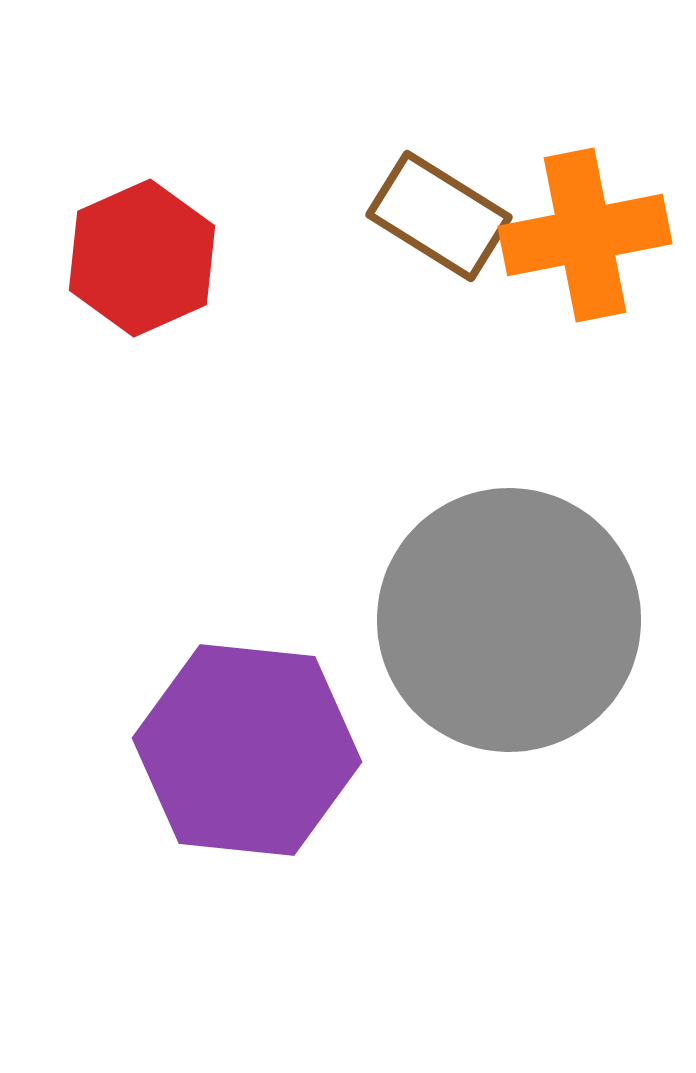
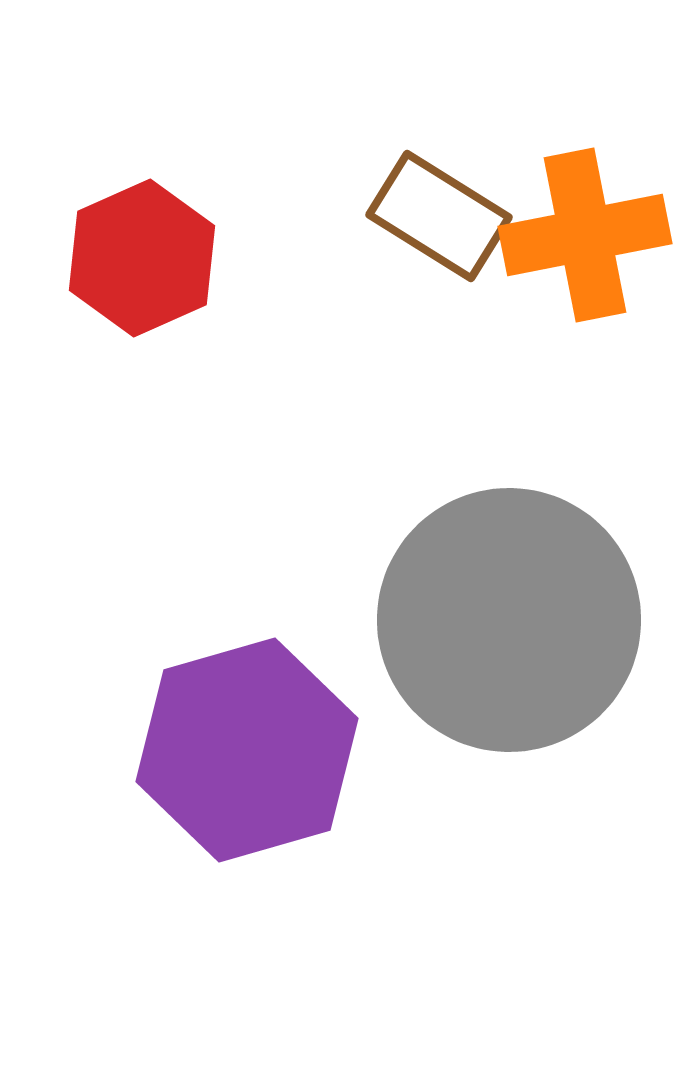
purple hexagon: rotated 22 degrees counterclockwise
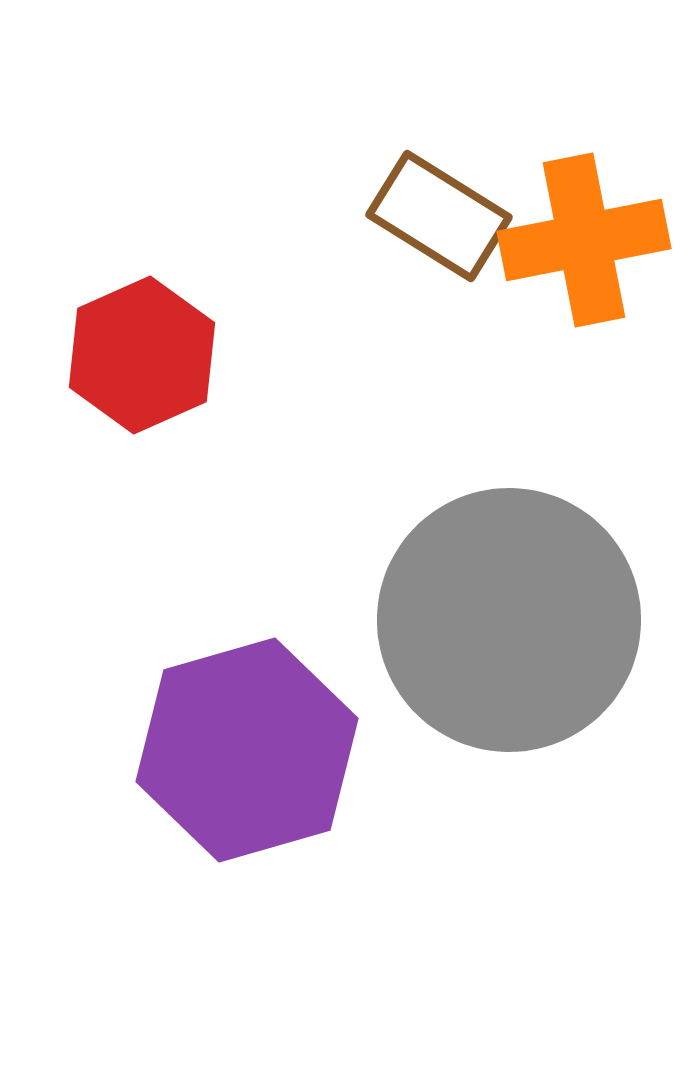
orange cross: moved 1 px left, 5 px down
red hexagon: moved 97 px down
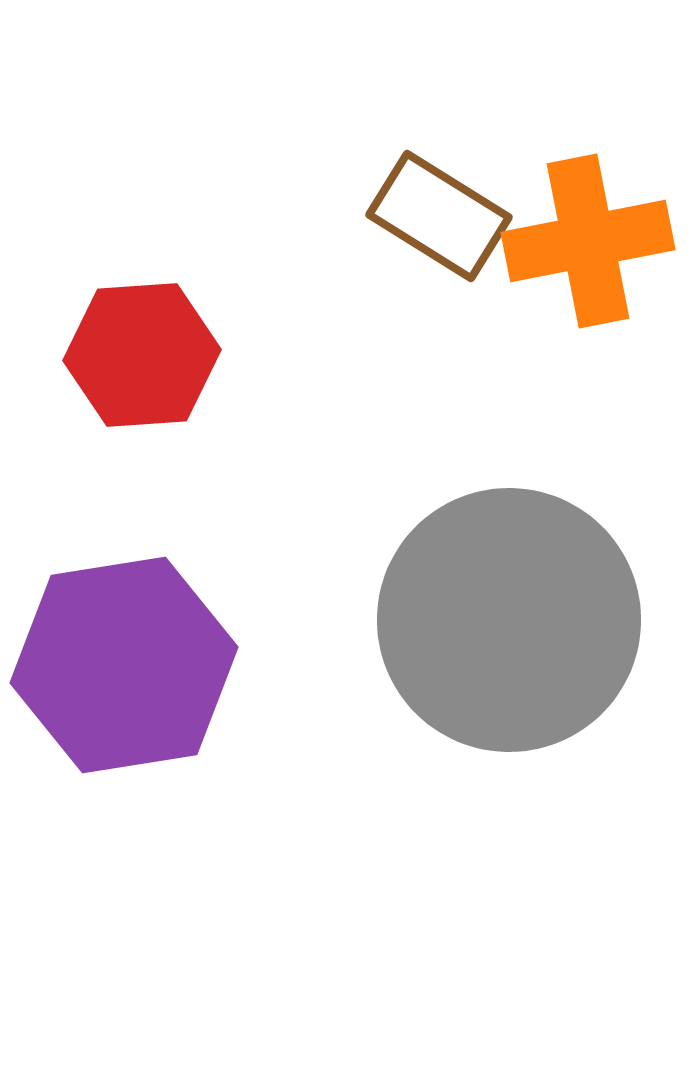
orange cross: moved 4 px right, 1 px down
red hexagon: rotated 20 degrees clockwise
purple hexagon: moved 123 px left, 85 px up; rotated 7 degrees clockwise
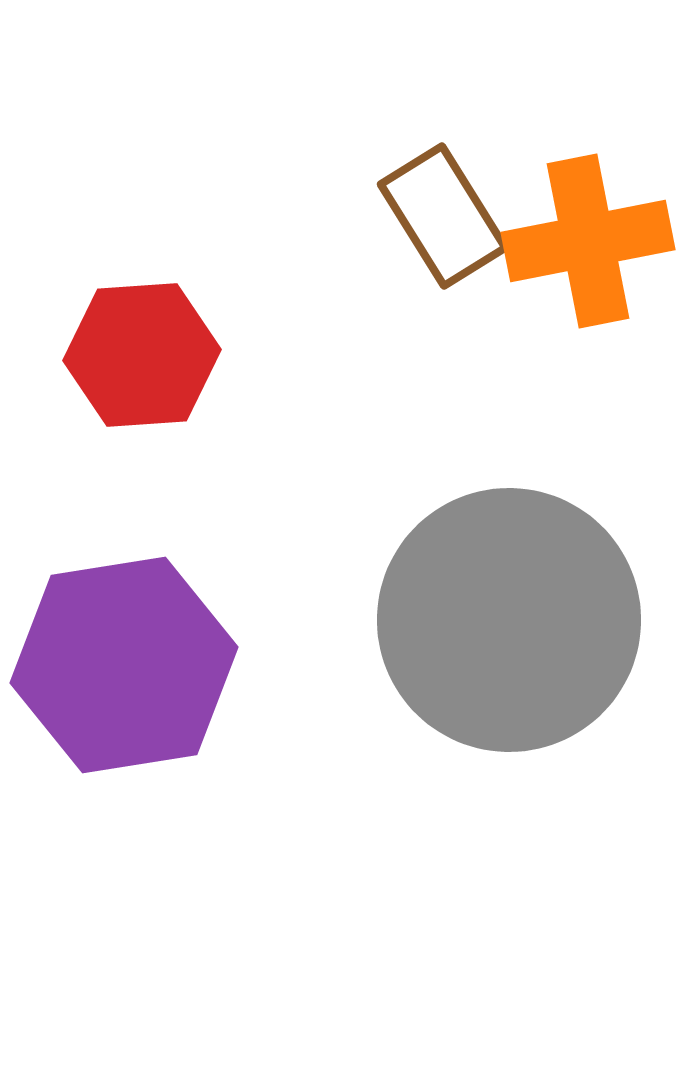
brown rectangle: moved 4 px right; rotated 26 degrees clockwise
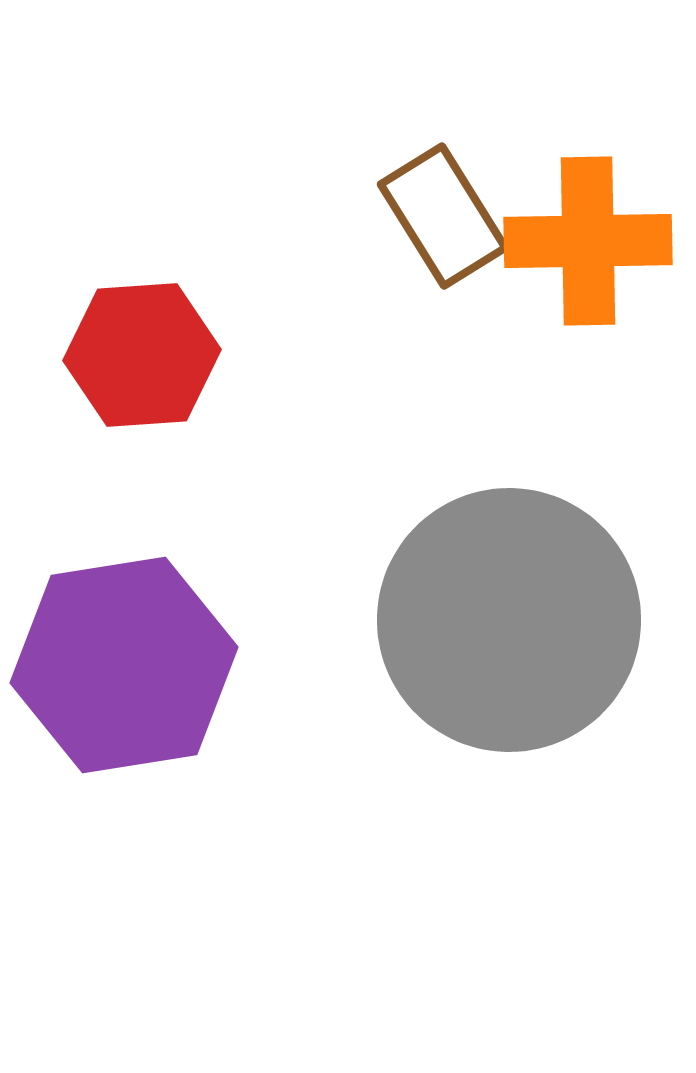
orange cross: rotated 10 degrees clockwise
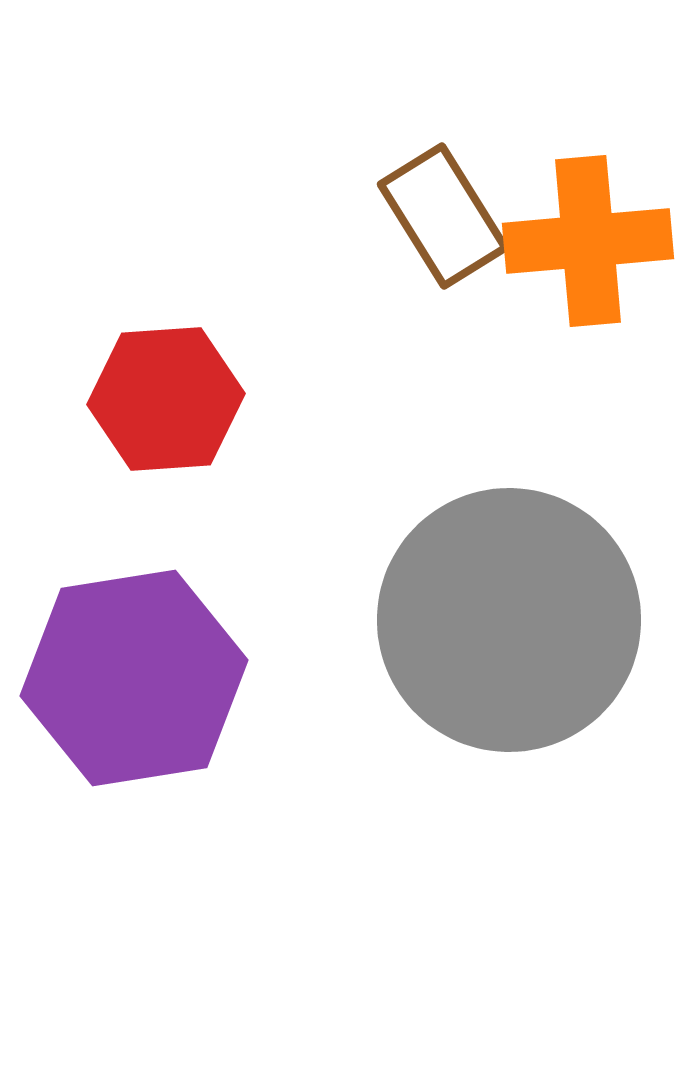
orange cross: rotated 4 degrees counterclockwise
red hexagon: moved 24 px right, 44 px down
purple hexagon: moved 10 px right, 13 px down
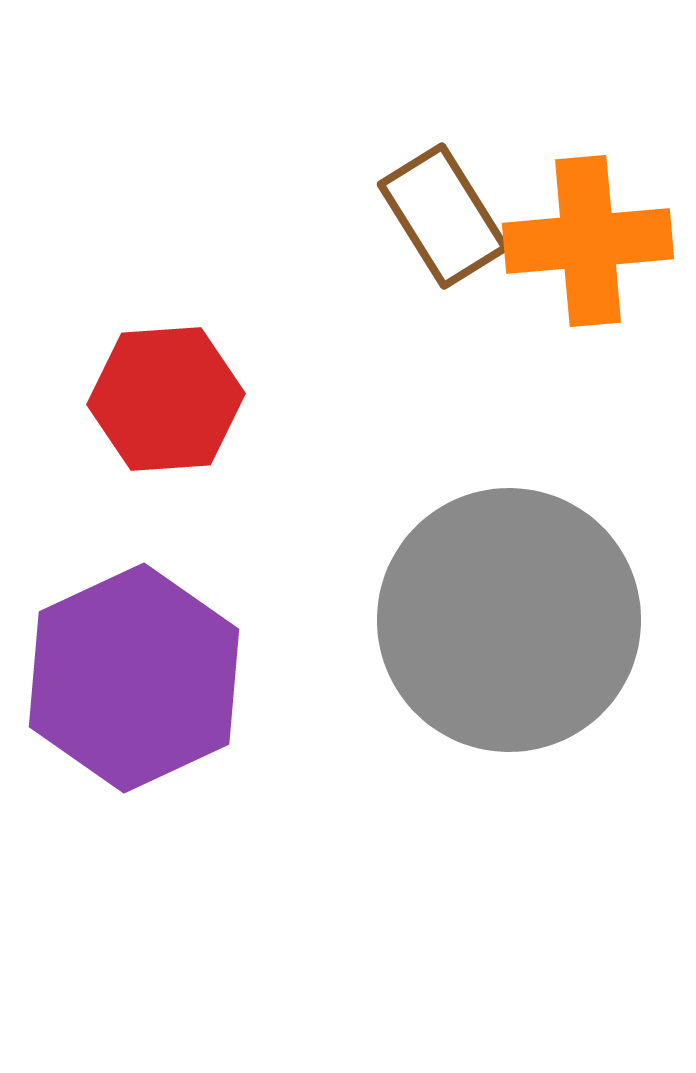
purple hexagon: rotated 16 degrees counterclockwise
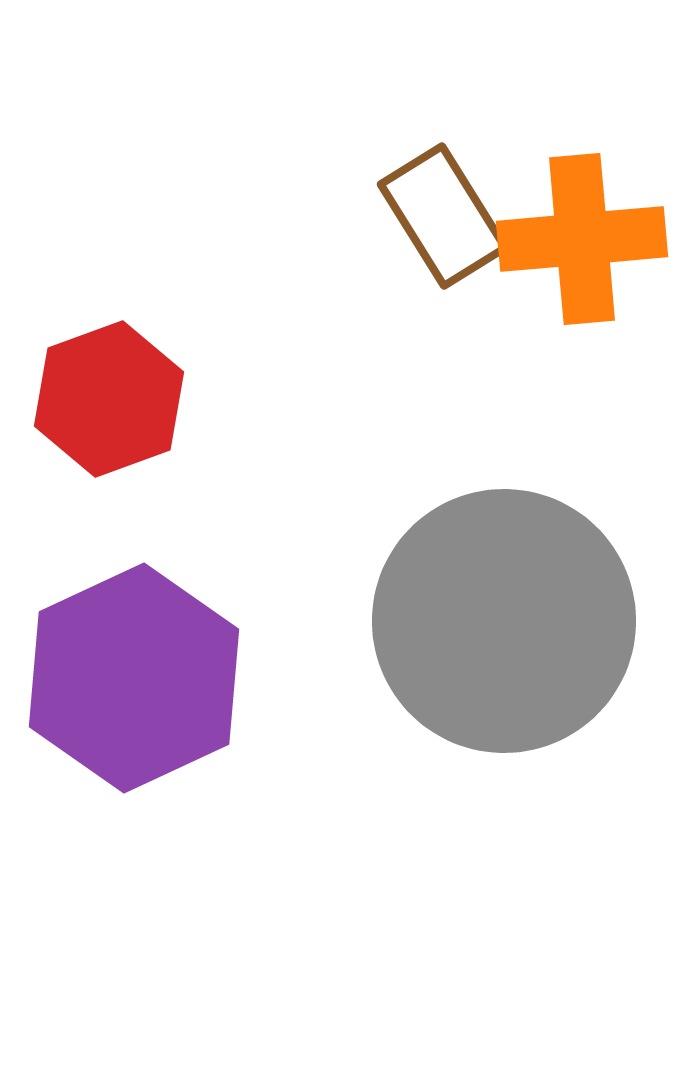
orange cross: moved 6 px left, 2 px up
red hexagon: moved 57 px left; rotated 16 degrees counterclockwise
gray circle: moved 5 px left, 1 px down
